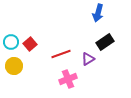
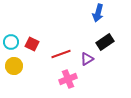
red square: moved 2 px right; rotated 24 degrees counterclockwise
purple triangle: moved 1 px left
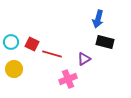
blue arrow: moved 6 px down
black rectangle: rotated 48 degrees clockwise
red line: moved 9 px left; rotated 36 degrees clockwise
purple triangle: moved 3 px left
yellow circle: moved 3 px down
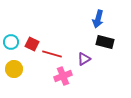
pink cross: moved 5 px left, 3 px up
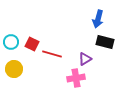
purple triangle: moved 1 px right
pink cross: moved 13 px right, 2 px down; rotated 12 degrees clockwise
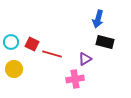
pink cross: moved 1 px left, 1 px down
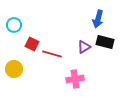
cyan circle: moved 3 px right, 17 px up
purple triangle: moved 1 px left, 12 px up
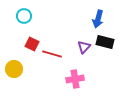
cyan circle: moved 10 px right, 9 px up
purple triangle: rotated 16 degrees counterclockwise
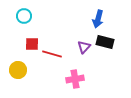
red square: rotated 24 degrees counterclockwise
yellow circle: moved 4 px right, 1 px down
